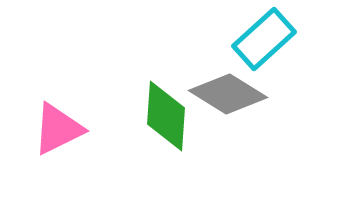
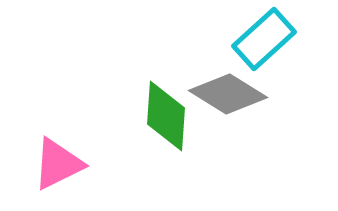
pink triangle: moved 35 px down
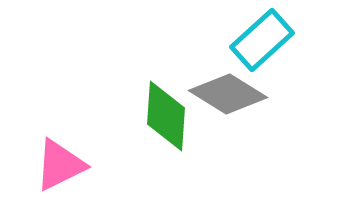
cyan rectangle: moved 2 px left, 1 px down
pink triangle: moved 2 px right, 1 px down
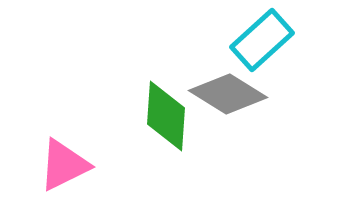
pink triangle: moved 4 px right
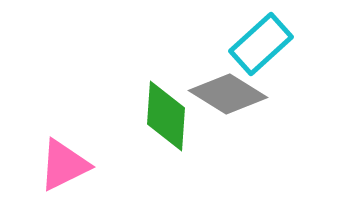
cyan rectangle: moved 1 px left, 4 px down
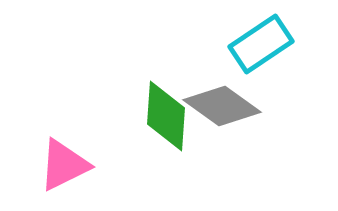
cyan rectangle: rotated 8 degrees clockwise
gray diamond: moved 6 px left, 12 px down; rotated 4 degrees clockwise
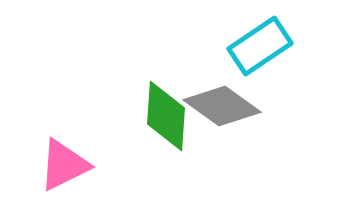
cyan rectangle: moved 1 px left, 2 px down
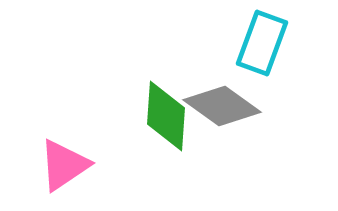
cyan rectangle: moved 2 px right, 3 px up; rotated 36 degrees counterclockwise
pink triangle: rotated 8 degrees counterclockwise
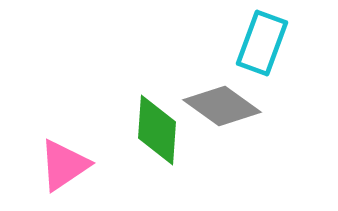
green diamond: moved 9 px left, 14 px down
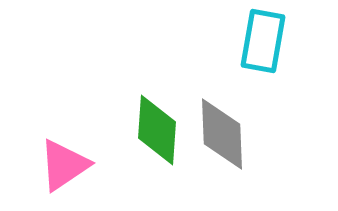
cyan rectangle: moved 1 px right, 2 px up; rotated 10 degrees counterclockwise
gray diamond: moved 28 px down; rotated 52 degrees clockwise
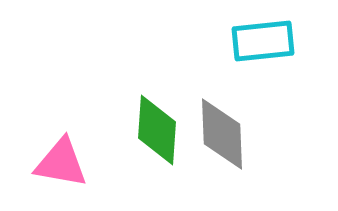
cyan rectangle: rotated 74 degrees clockwise
pink triangle: moved 3 px left, 2 px up; rotated 44 degrees clockwise
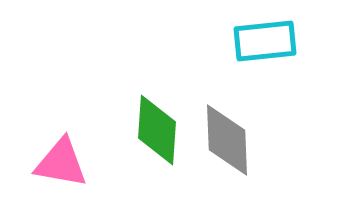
cyan rectangle: moved 2 px right
gray diamond: moved 5 px right, 6 px down
